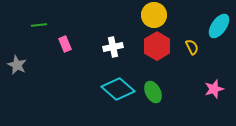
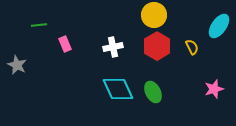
cyan diamond: rotated 24 degrees clockwise
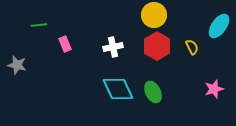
gray star: rotated 12 degrees counterclockwise
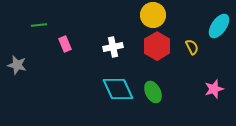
yellow circle: moved 1 px left
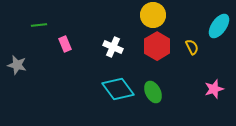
white cross: rotated 36 degrees clockwise
cyan diamond: rotated 12 degrees counterclockwise
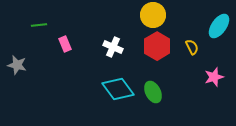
pink star: moved 12 px up
